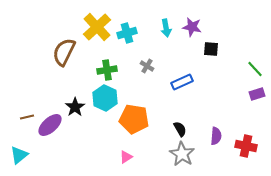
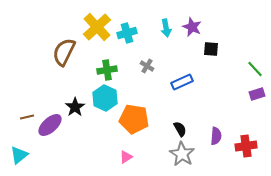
purple star: rotated 12 degrees clockwise
red cross: rotated 20 degrees counterclockwise
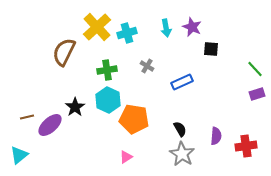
cyan hexagon: moved 3 px right, 2 px down
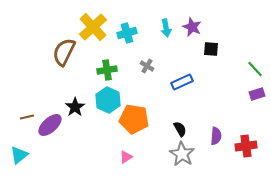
yellow cross: moved 4 px left
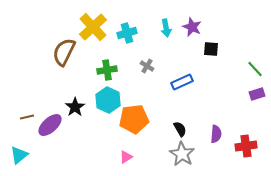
orange pentagon: rotated 16 degrees counterclockwise
purple semicircle: moved 2 px up
